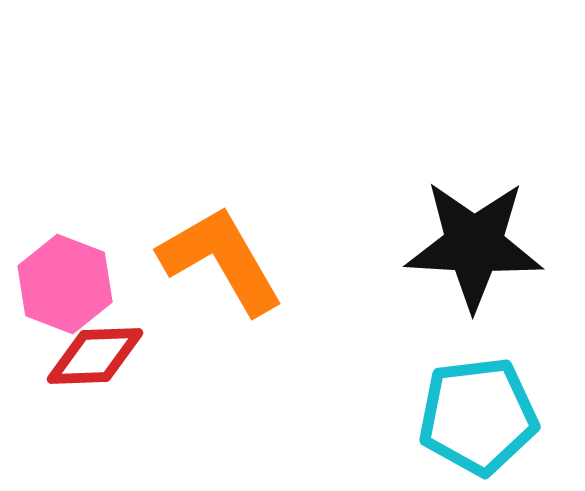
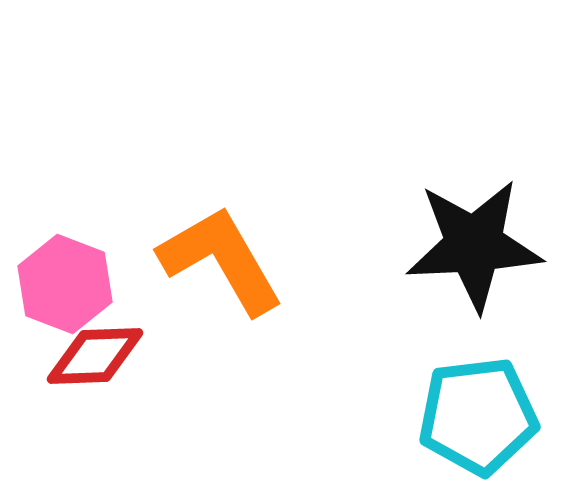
black star: rotated 6 degrees counterclockwise
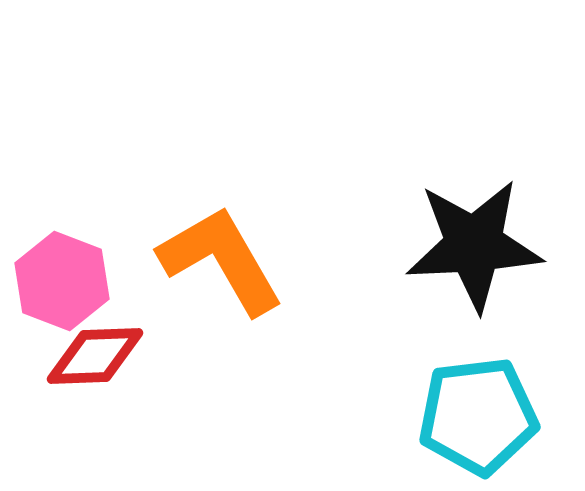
pink hexagon: moved 3 px left, 3 px up
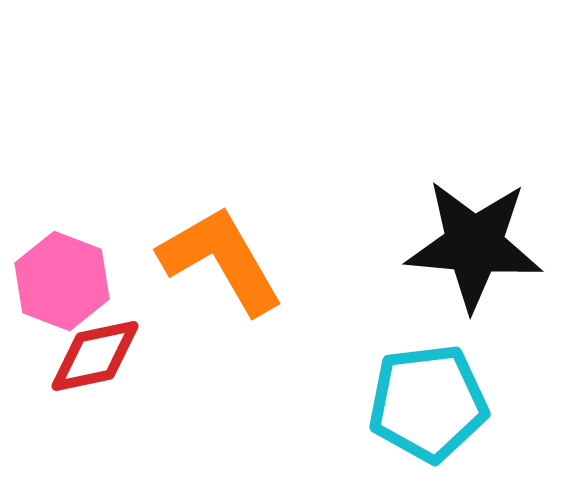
black star: rotated 8 degrees clockwise
red diamond: rotated 10 degrees counterclockwise
cyan pentagon: moved 50 px left, 13 px up
